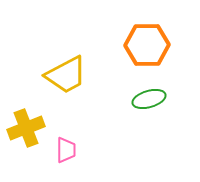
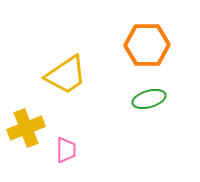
yellow trapezoid: rotated 6 degrees counterclockwise
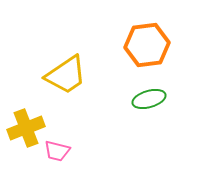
orange hexagon: rotated 6 degrees counterclockwise
pink trapezoid: moved 9 px left, 1 px down; rotated 104 degrees clockwise
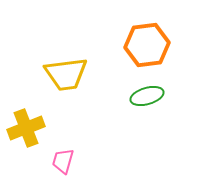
yellow trapezoid: moved 1 px up; rotated 27 degrees clockwise
green ellipse: moved 2 px left, 3 px up
pink trapezoid: moved 6 px right, 10 px down; rotated 92 degrees clockwise
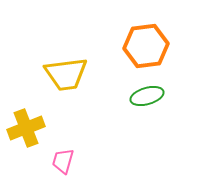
orange hexagon: moved 1 px left, 1 px down
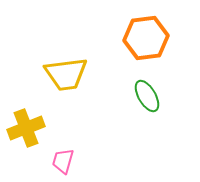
orange hexagon: moved 8 px up
green ellipse: rotated 76 degrees clockwise
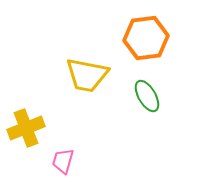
yellow trapezoid: moved 21 px right, 1 px down; rotated 18 degrees clockwise
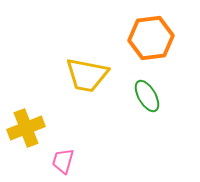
orange hexagon: moved 5 px right
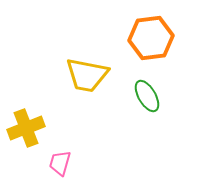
pink trapezoid: moved 3 px left, 2 px down
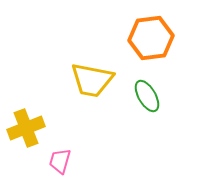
yellow trapezoid: moved 5 px right, 5 px down
pink trapezoid: moved 2 px up
